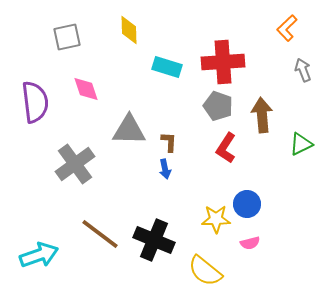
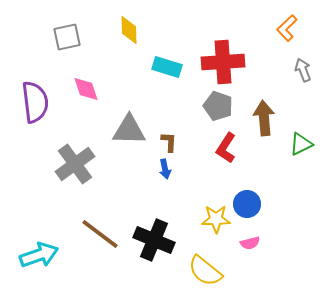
brown arrow: moved 2 px right, 3 px down
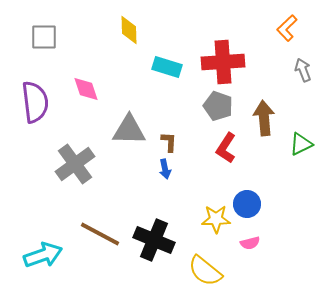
gray square: moved 23 px left; rotated 12 degrees clockwise
brown line: rotated 9 degrees counterclockwise
cyan arrow: moved 4 px right
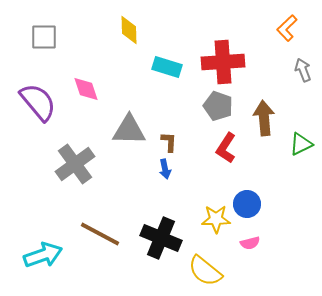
purple semicircle: moved 3 px right; rotated 33 degrees counterclockwise
black cross: moved 7 px right, 2 px up
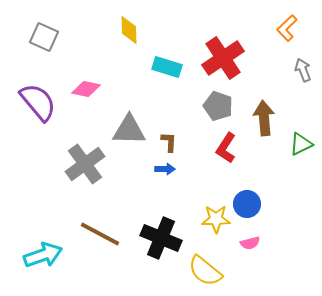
gray square: rotated 24 degrees clockwise
red cross: moved 4 px up; rotated 30 degrees counterclockwise
pink diamond: rotated 60 degrees counterclockwise
gray cross: moved 10 px right
blue arrow: rotated 78 degrees counterclockwise
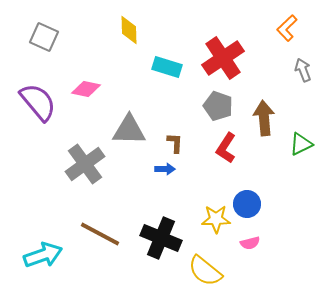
brown L-shape: moved 6 px right, 1 px down
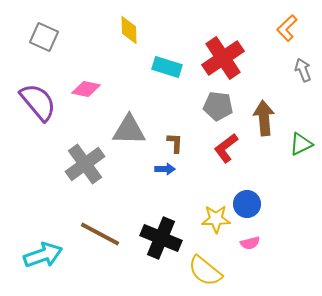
gray pentagon: rotated 12 degrees counterclockwise
red L-shape: rotated 20 degrees clockwise
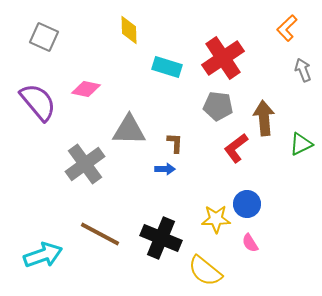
red L-shape: moved 10 px right
pink semicircle: rotated 72 degrees clockwise
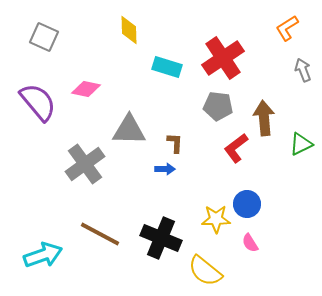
orange L-shape: rotated 12 degrees clockwise
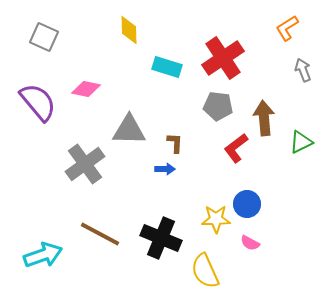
green triangle: moved 2 px up
pink semicircle: rotated 30 degrees counterclockwise
yellow semicircle: rotated 27 degrees clockwise
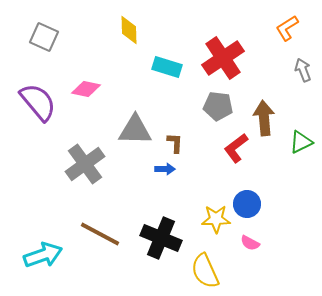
gray triangle: moved 6 px right
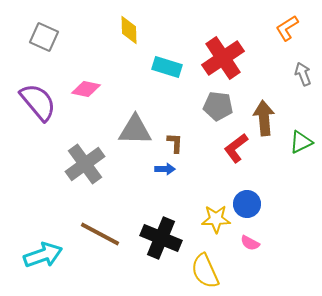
gray arrow: moved 4 px down
